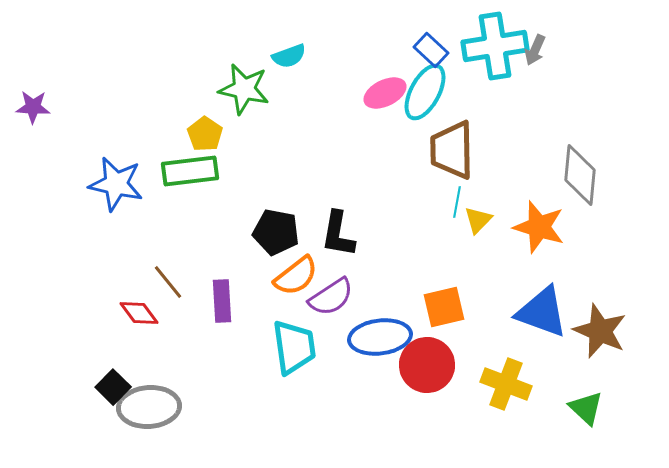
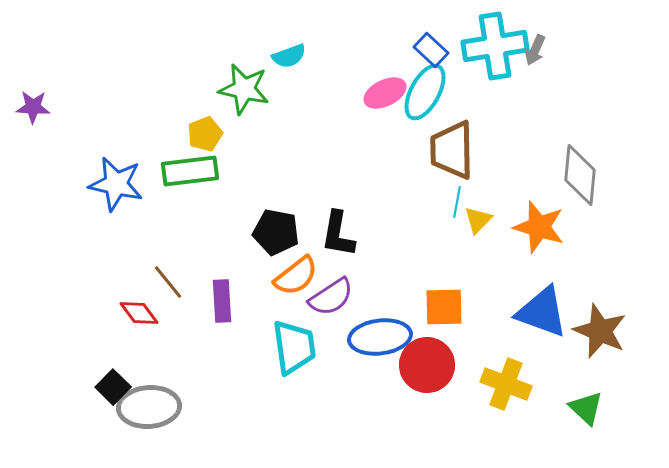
yellow pentagon: rotated 16 degrees clockwise
orange square: rotated 12 degrees clockwise
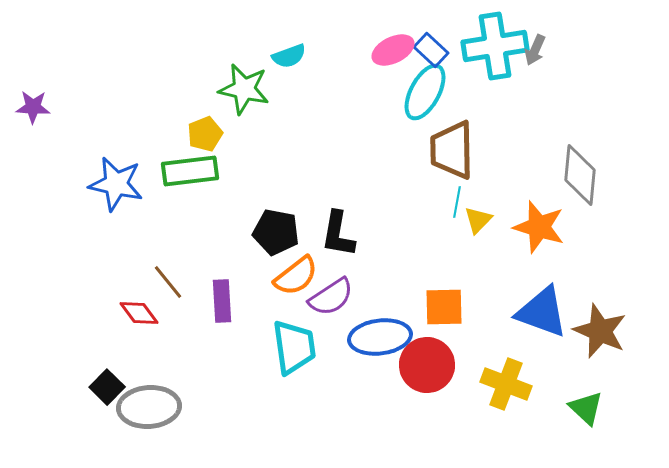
pink ellipse: moved 8 px right, 43 px up
black square: moved 6 px left
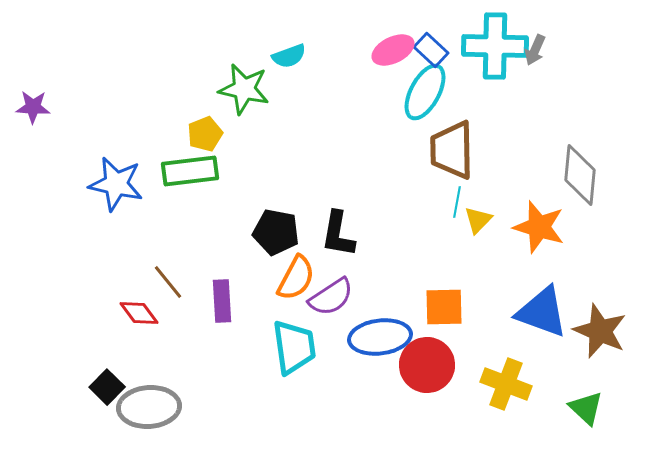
cyan cross: rotated 10 degrees clockwise
orange semicircle: moved 2 px down; rotated 24 degrees counterclockwise
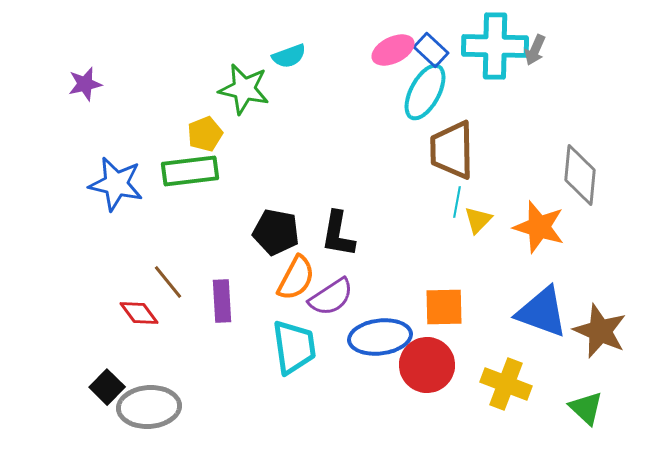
purple star: moved 52 px right, 23 px up; rotated 16 degrees counterclockwise
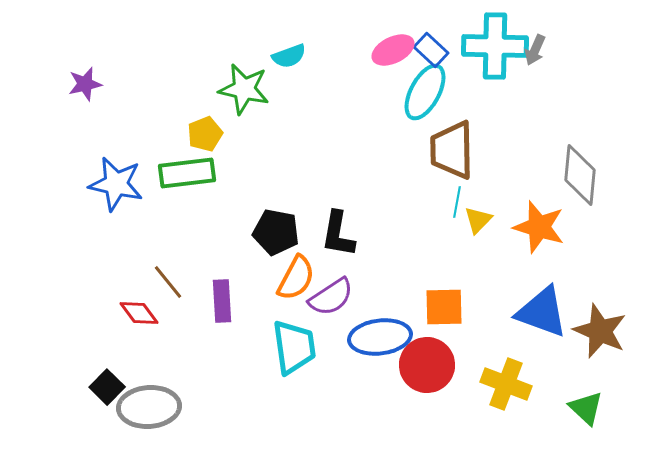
green rectangle: moved 3 px left, 2 px down
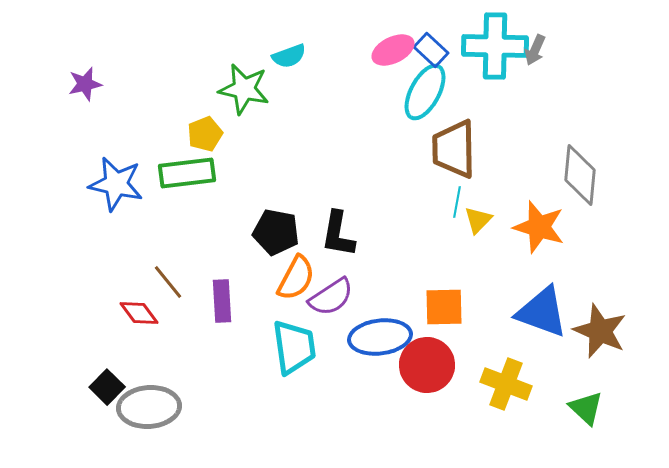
brown trapezoid: moved 2 px right, 1 px up
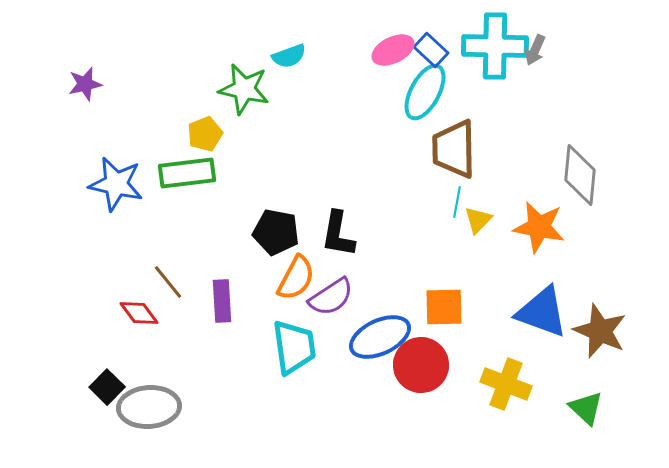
orange star: rotated 6 degrees counterclockwise
blue ellipse: rotated 18 degrees counterclockwise
red circle: moved 6 px left
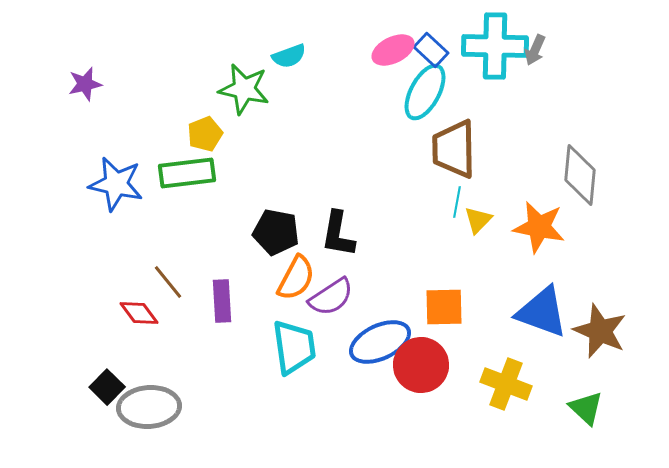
blue ellipse: moved 5 px down
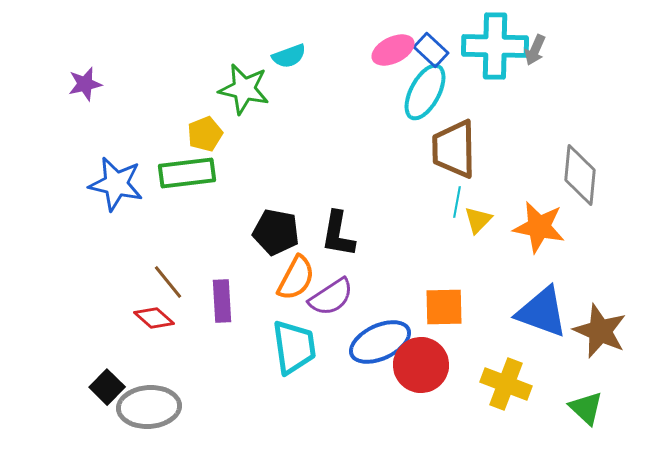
red diamond: moved 15 px right, 5 px down; rotated 12 degrees counterclockwise
